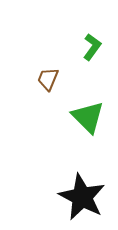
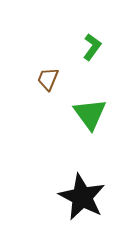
green triangle: moved 2 px right, 3 px up; rotated 9 degrees clockwise
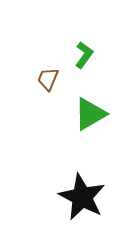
green L-shape: moved 8 px left, 8 px down
green triangle: rotated 36 degrees clockwise
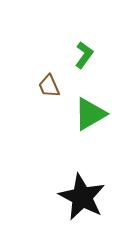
brown trapezoid: moved 1 px right, 7 px down; rotated 45 degrees counterclockwise
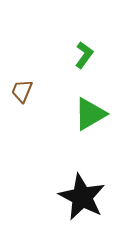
brown trapezoid: moved 27 px left, 5 px down; rotated 45 degrees clockwise
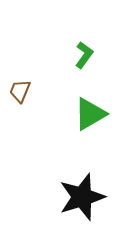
brown trapezoid: moved 2 px left
black star: rotated 27 degrees clockwise
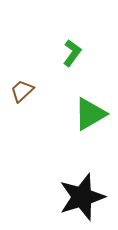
green L-shape: moved 12 px left, 2 px up
brown trapezoid: moved 2 px right; rotated 25 degrees clockwise
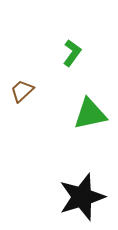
green triangle: rotated 18 degrees clockwise
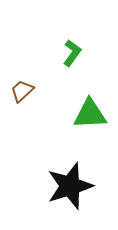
green triangle: rotated 9 degrees clockwise
black star: moved 12 px left, 11 px up
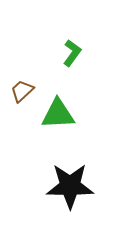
green triangle: moved 32 px left
black star: rotated 18 degrees clockwise
